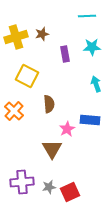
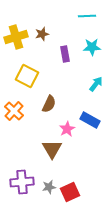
cyan arrow: rotated 56 degrees clockwise
brown semicircle: rotated 30 degrees clockwise
blue rectangle: rotated 24 degrees clockwise
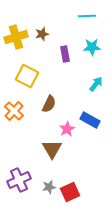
purple cross: moved 3 px left, 2 px up; rotated 20 degrees counterclockwise
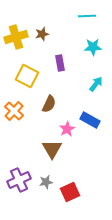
cyan star: moved 1 px right
purple rectangle: moved 5 px left, 9 px down
gray star: moved 3 px left, 5 px up
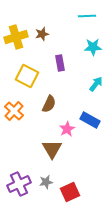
purple cross: moved 4 px down
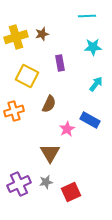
orange cross: rotated 30 degrees clockwise
brown triangle: moved 2 px left, 4 px down
red square: moved 1 px right
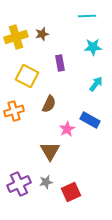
brown triangle: moved 2 px up
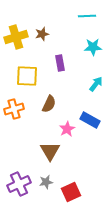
yellow square: rotated 25 degrees counterclockwise
orange cross: moved 2 px up
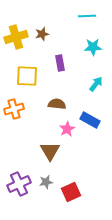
brown semicircle: moved 8 px right; rotated 108 degrees counterclockwise
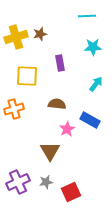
brown star: moved 2 px left
purple cross: moved 1 px left, 2 px up
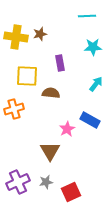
yellow cross: rotated 25 degrees clockwise
brown semicircle: moved 6 px left, 11 px up
